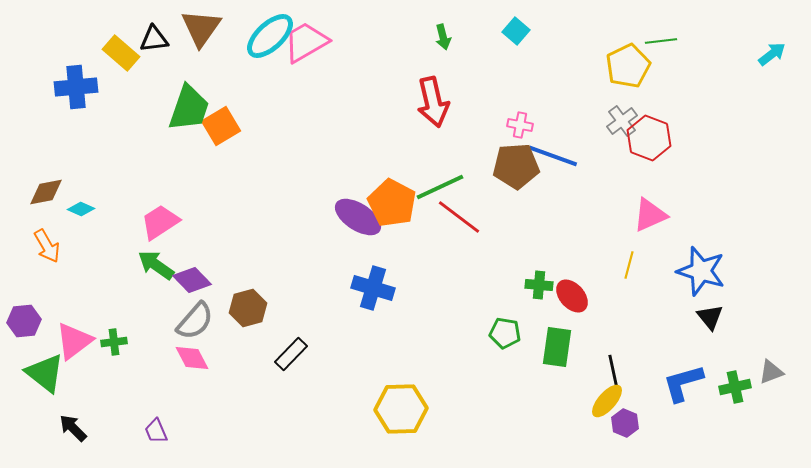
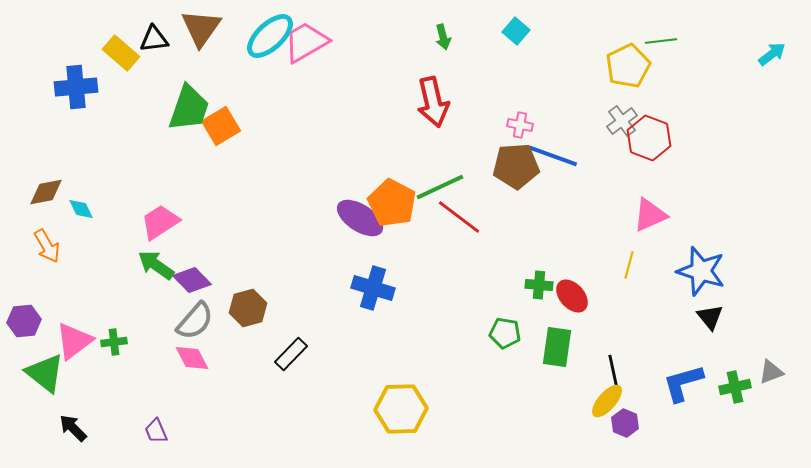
cyan diamond at (81, 209): rotated 40 degrees clockwise
purple ellipse at (358, 217): moved 2 px right, 1 px down
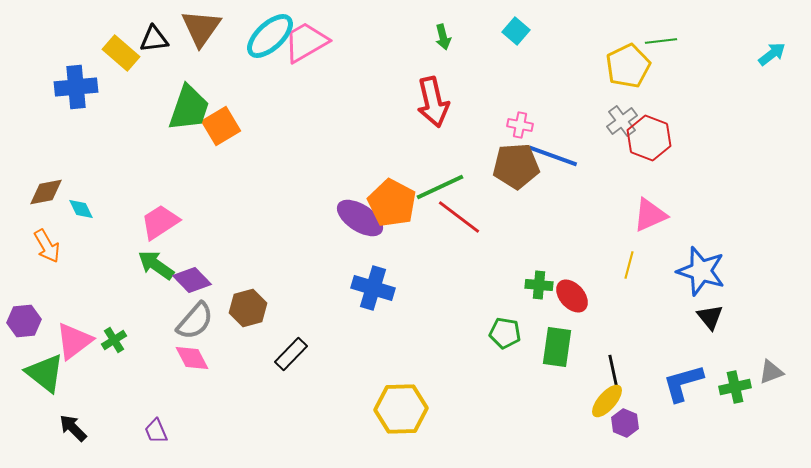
green cross at (114, 342): moved 2 px up; rotated 25 degrees counterclockwise
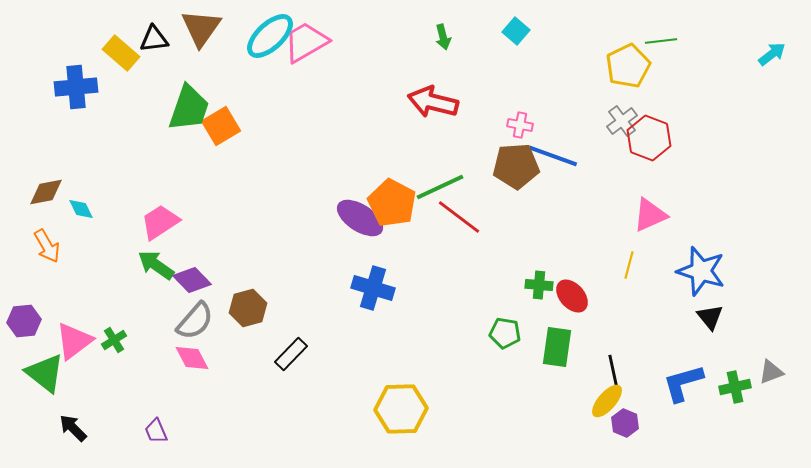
red arrow at (433, 102): rotated 117 degrees clockwise
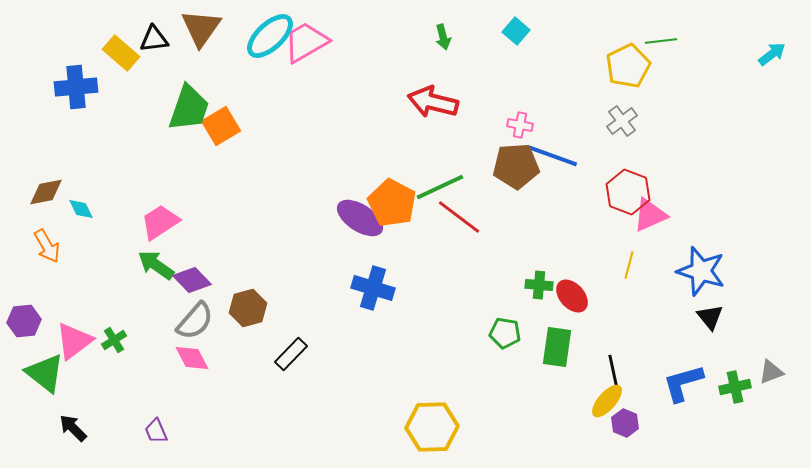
red hexagon at (649, 138): moved 21 px left, 54 px down
yellow hexagon at (401, 409): moved 31 px right, 18 px down
